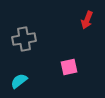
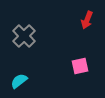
gray cross: moved 3 px up; rotated 35 degrees counterclockwise
pink square: moved 11 px right, 1 px up
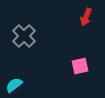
red arrow: moved 1 px left, 3 px up
cyan semicircle: moved 5 px left, 4 px down
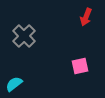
cyan semicircle: moved 1 px up
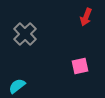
gray cross: moved 1 px right, 2 px up
cyan semicircle: moved 3 px right, 2 px down
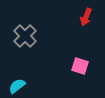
gray cross: moved 2 px down
pink square: rotated 30 degrees clockwise
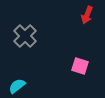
red arrow: moved 1 px right, 2 px up
